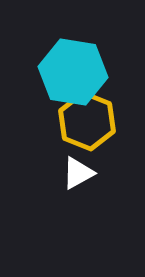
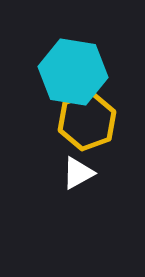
yellow hexagon: rotated 18 degrees clockwise
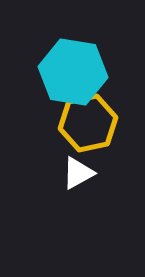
yellow hexagon: moved 1 px right, 2 px down; rotated 8 degrees clockwise
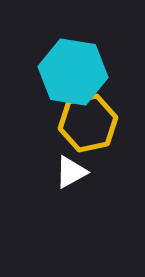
white triangle: moved 7 px left, 1 px up
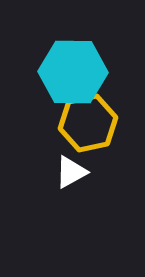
cyan hexagon: rotated 8 degrees counterclockwise
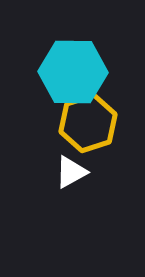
yellow hexagon: rotated 6 degrees counterclockwise
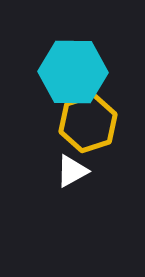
white triangle: moved 1 px right, 1 px up
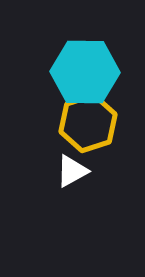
cyan hexagon: moved 12 px right
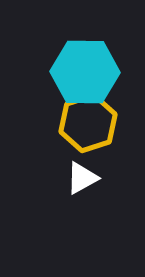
white triangle: moved 10 px right, 7 px down
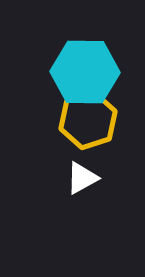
yellow hexagon: moved 3 px up
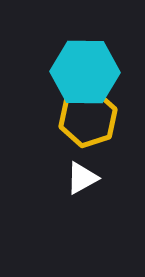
yellow hexagon: moved 2 px up
